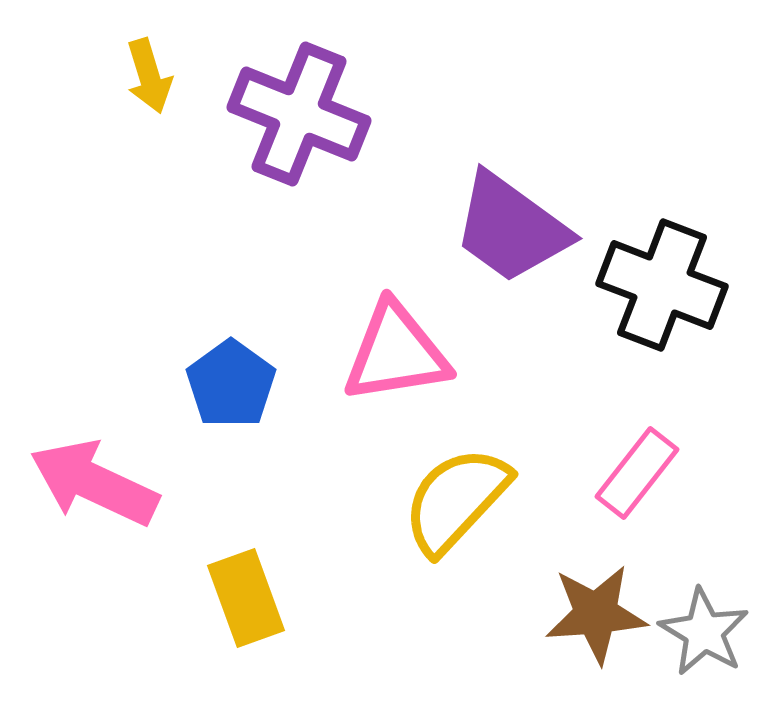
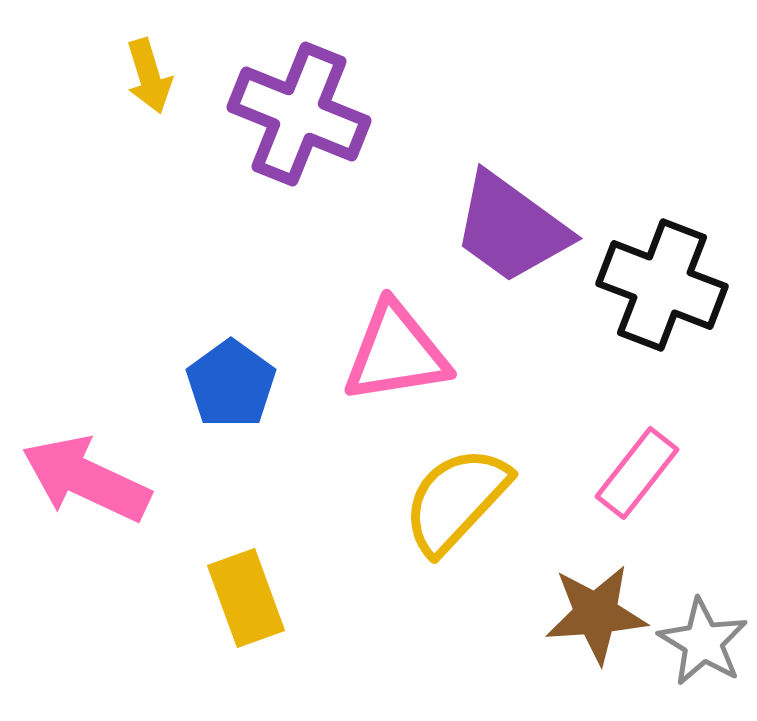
pink arrow: moved 8 px left, 4 px up
gray star: moved 1 px left, 10 px down
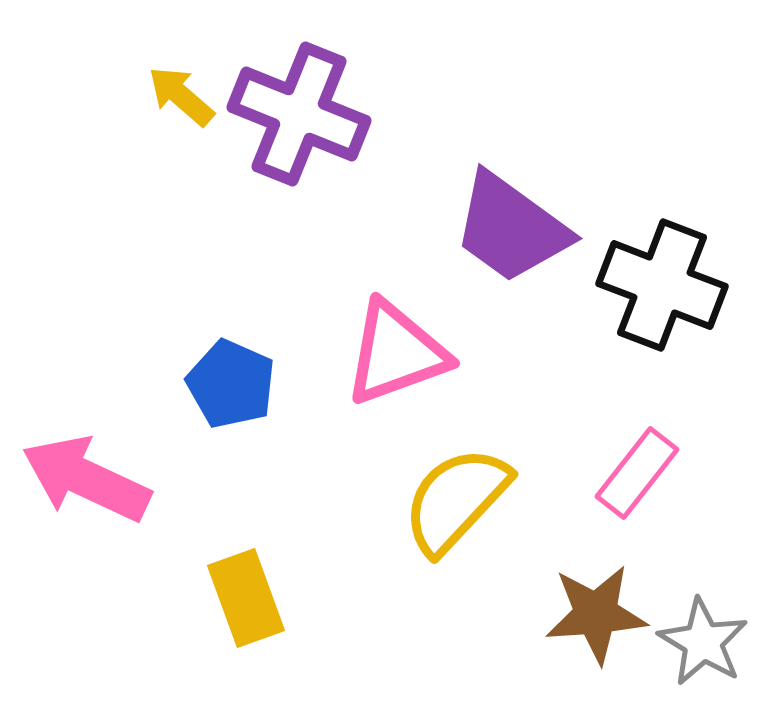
yellow arrow: moved 32 px right, 20 px down; rotated 148 degrees clockwise
pink triangle: rotated 11 degrees counterclockwise
blue pentagon: rotated 12 degrees counterclockwise
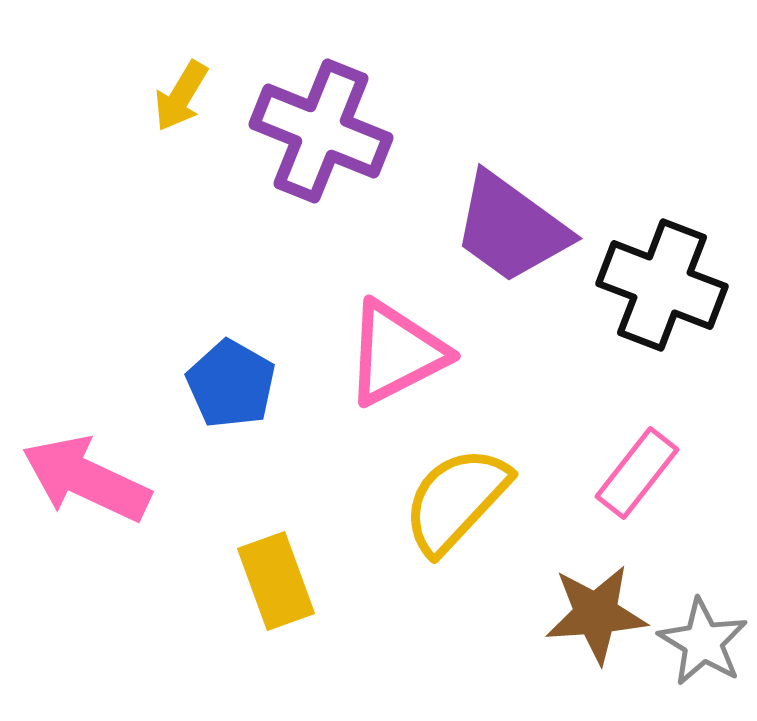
yellow arrow: rotated 100 degrees counterclockwise
purple cross: moved 22 px right, 17 px down
pink triangle: rotated 7 degrees counterclockwise
blue pentagon: rotated 6 degrees clockwise
yellow rectangle: moved 30 px right, 17 px up
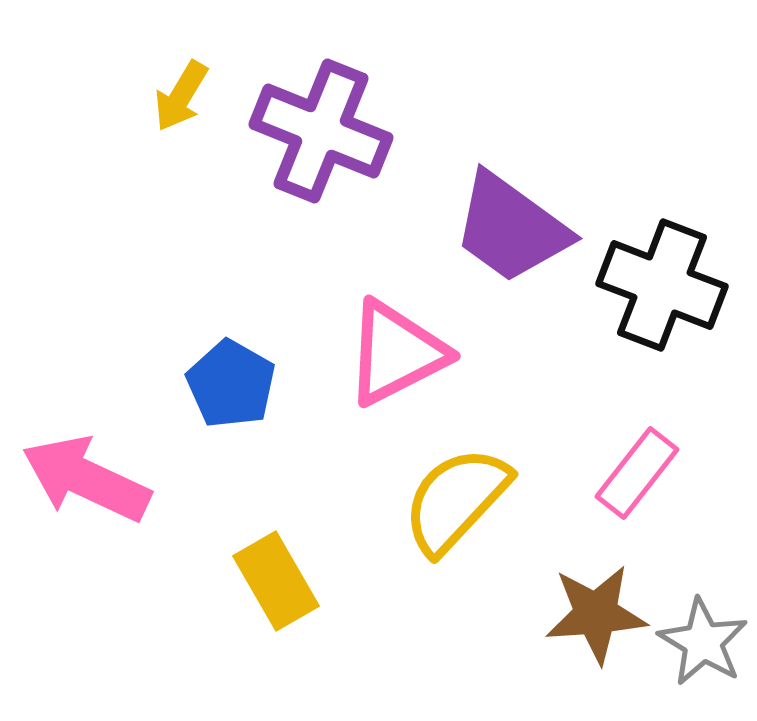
yellow rectangle: rotated 10 degrees counterclockwise
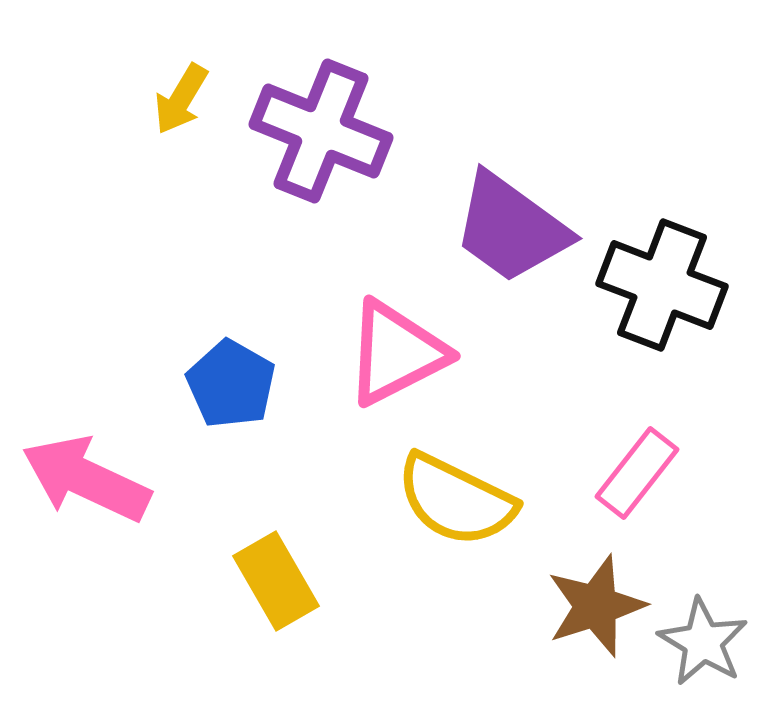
yellow arrow: moved 3 px down
yellow semicircle: rotated 107 degrees counterclockwise
brown star: moved 8 px up; rotated 14 degrees counterclockwise
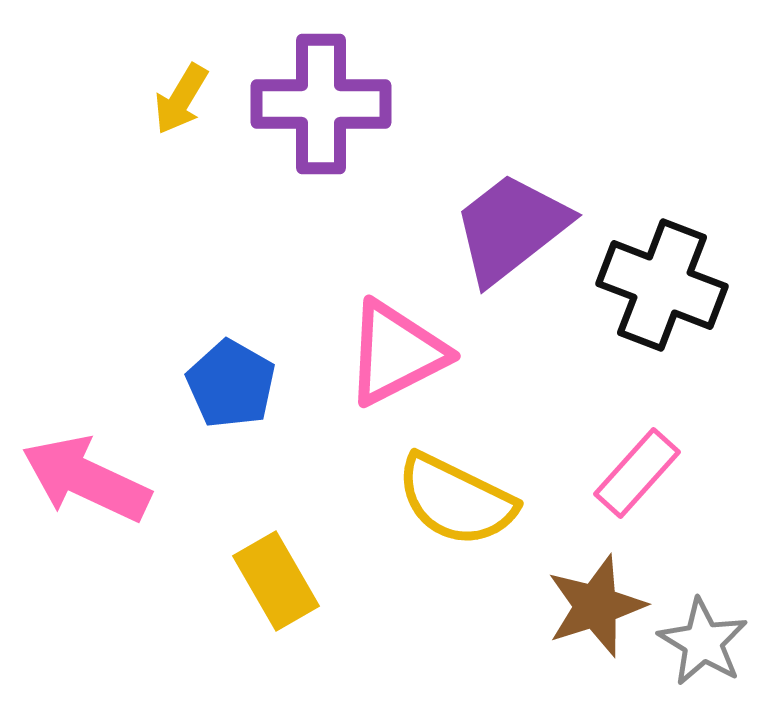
purple cross: moved 27 px up; rotated 22 degrees counterclockwise
purple trapezoid: rotated 106 degrees clockwise
pink rectangle: rotated 4 degrees clockwise
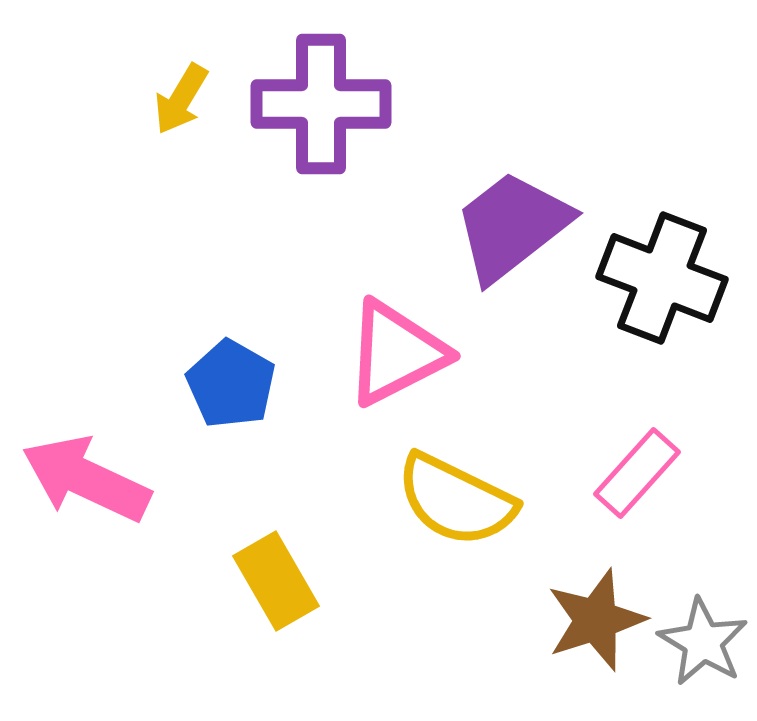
purple trapezoid: moved 1 px right, 2 px up
black cross: moved 7 px up
brown star: moved 14 px down
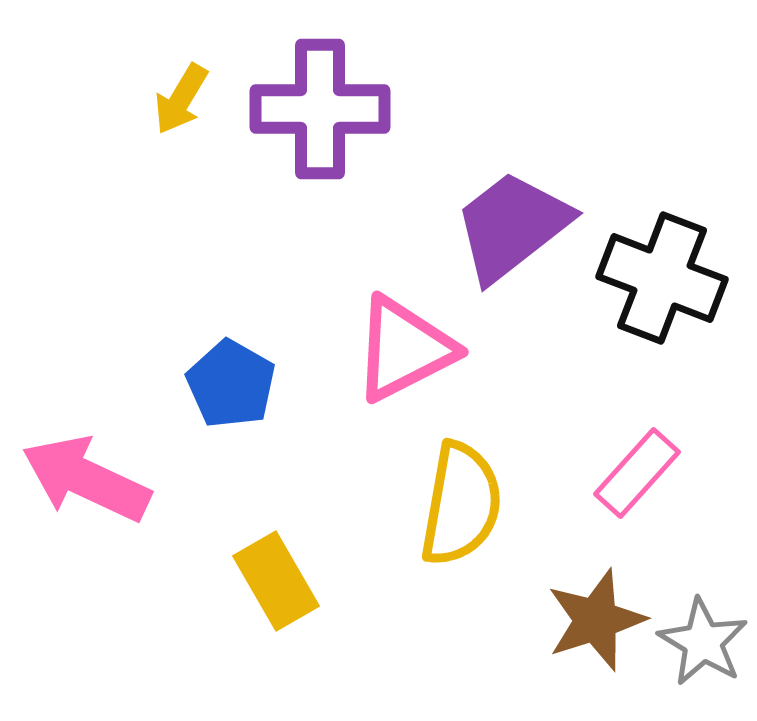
purple cross: moved 1 px left, 5 px down
pink triangle: moved 8 px right, 4 px up
yellow semicircle: moved 5 px right, 4 px down; rotated 106 degrees counterclockwise
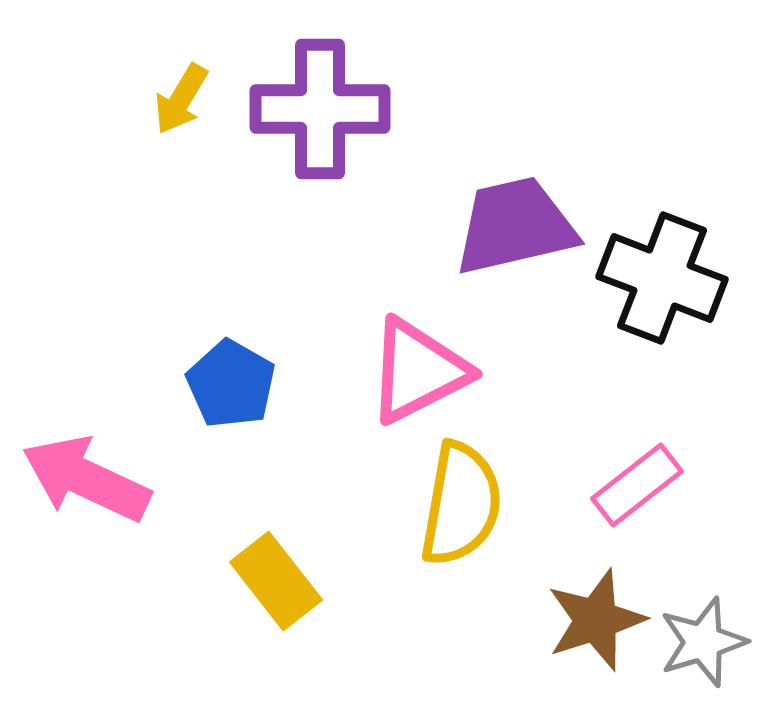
purple trapezoid: moved 3 px right; rotated 25 degrees clockwise
pink triangle: moved 14 px right, 22 px down
pink rectangle: moved 12 px down; rotated 10 degrees clockwise
yellow rectangle: rotated 8 degrees counterclockwise
gray star: rotated 24 degrees clockwise
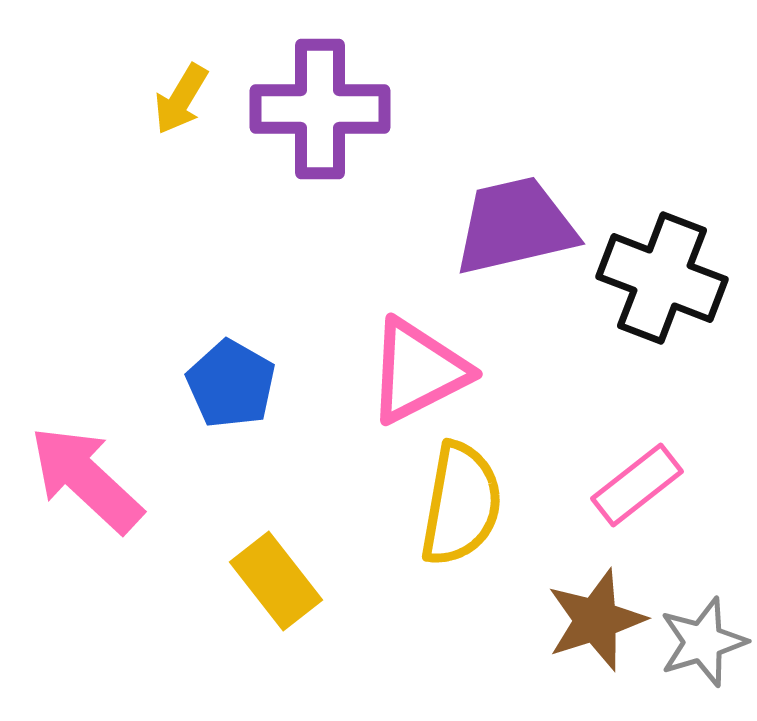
pink arrow: rotated 18 degrees clockwise
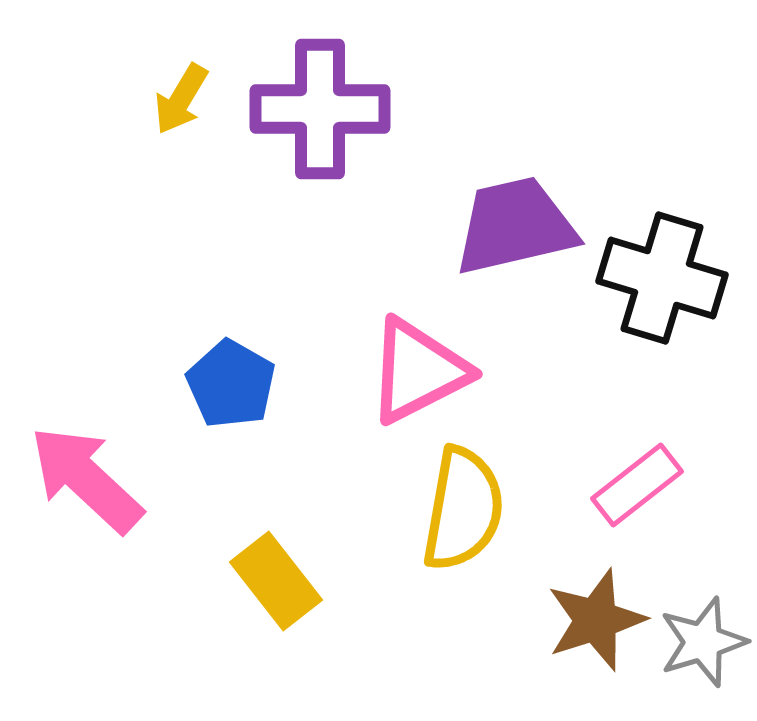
black cross: rotated 4 degrees counterclockwise
yellow semicircle: moved 2 px right, 5 px down
